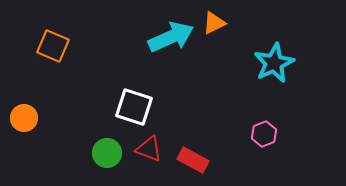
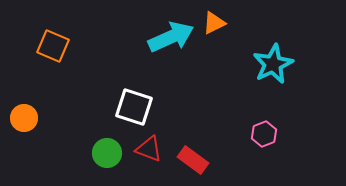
cyan star: moved 1 px left, 1 px down
red rectangle: rotated 8 degrees clockwise
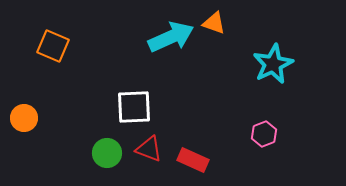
orange triangle: rotated 45 degrees clockwise
white square: rotated 21 degrees counterclockwise
red rectangle: rotated 12 degrees counterclockwise
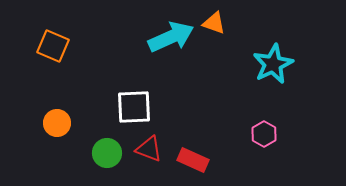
orange circle: moved 33 px right, 5 px down
pink hexagon: rotated 10 degrees counterclockwise
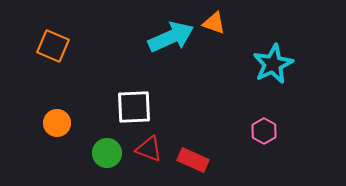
pink hexagon: moved 3 px up
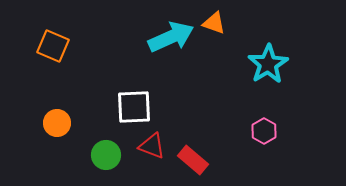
cyan star: moved 5 px left; rotated 6 degrees counterclockwise
red triangle: moved 3 px right, 3 px up
green circle: moved 1 px left, 2 px down
red rectangle: rotated 16 degrees clockwise
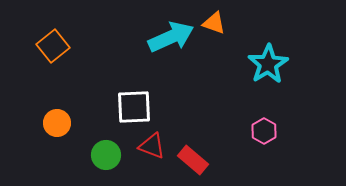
orange square: rotated 28 degrees clockwise
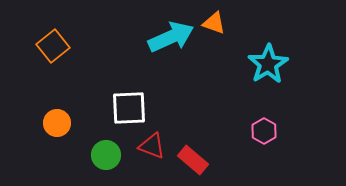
white square: moved 5 px left, 1 px down
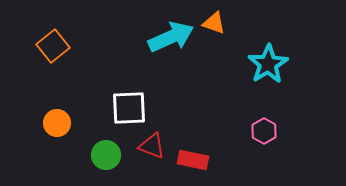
red rectangle: rotated 28 degrees counterclockwise
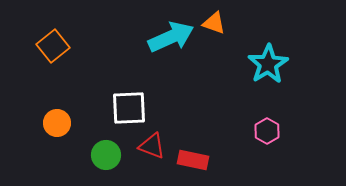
pink hexagon: moved 3 px right
